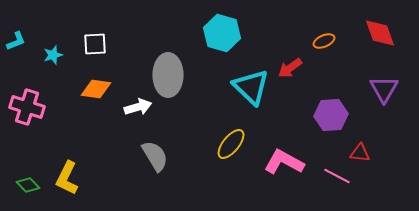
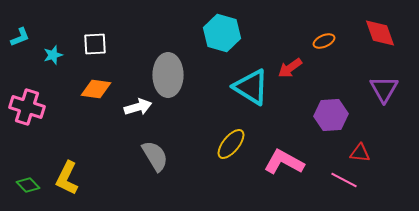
cyan L-shape: moved 4 px right, 4 px up
cyan triangle: rotated 12 degrees counterclockwise
pink line: moved 7 px right, 4 px down
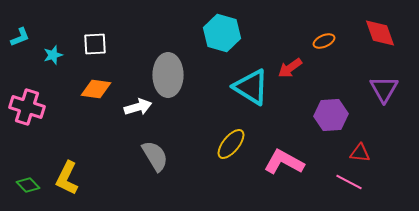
pink line: moved 5 px right, 2 px down
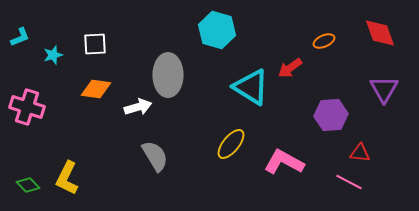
cyan hexagon: moved 5 px left, 3 px up
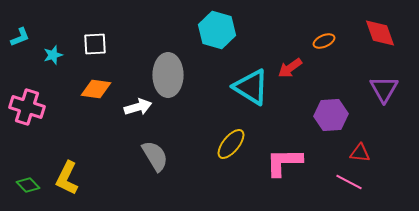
pink L-shape: rotated 30 degrees counterclockwise
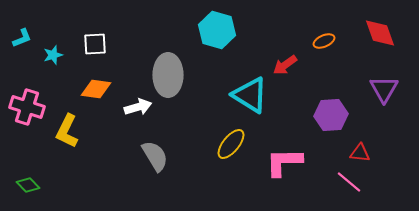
cyan L-shape: moved 2 px right, 1 px down
red arrow: moved 5 px left, 3 px up
cyan triangle: moved 1 px left, 8 px down
yellow L-shape: moved 47 px up
pink line: rotated 12 degrees clockwise
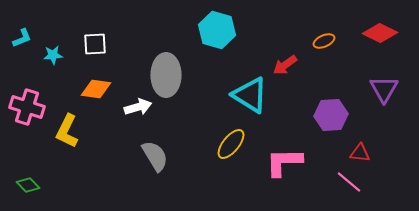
red diamond: rotated 44 degrees counterclockwise
cyan star: rotated 12 degrees clockwise
gray ellipse: moved 2 px left
